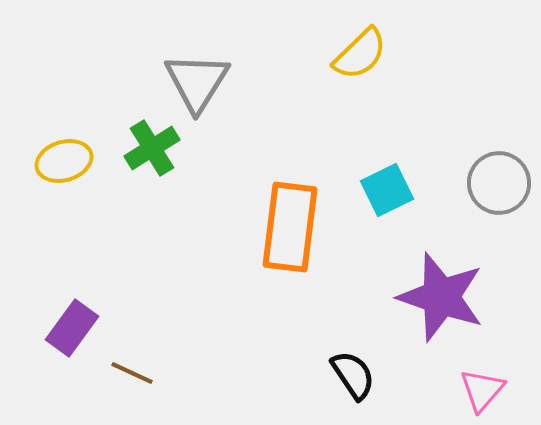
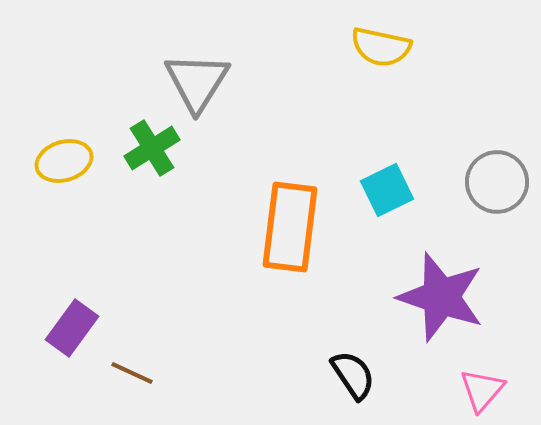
yellow semicircle: moved 21 px right, 7 px up; rotated 56 degrees clockwise
gray circle: moved 2 px left, 1 px up
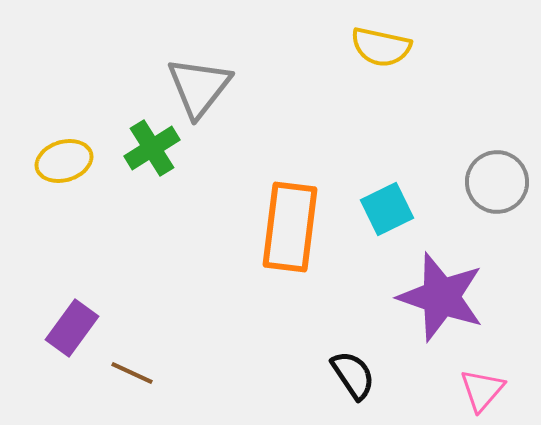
gray triangle: moved 2 px right, 5 px down; rotated 6 degrees clockwise
cyan square: moved 19 px down
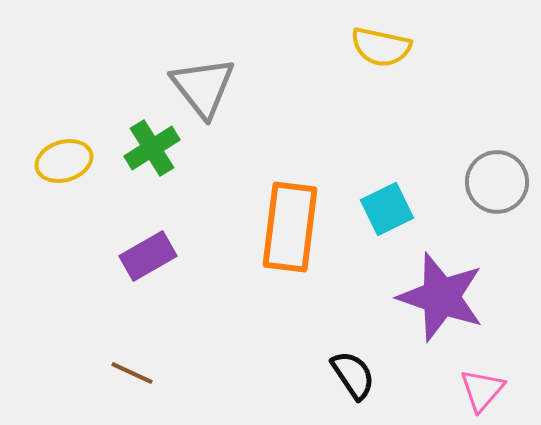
gray triangle: moved 4 px right; rotated 16 degrees counterclockwise
purple rectangle: moved 76 px right, 72 px up; rotated 24 degrees clockwise
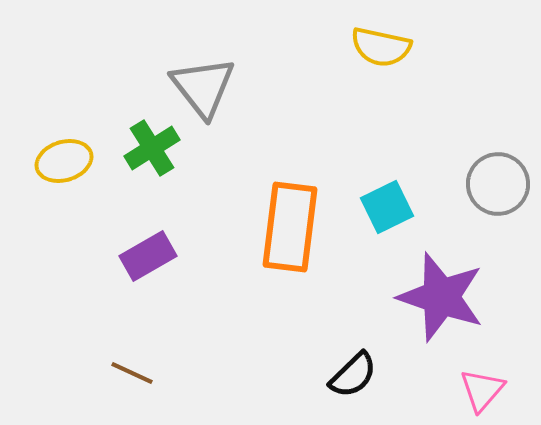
gray circle: moved 1 px right, 2 px down
cyan square: moved 2 px up
black semicircle: rotated 80 degrees clockwise
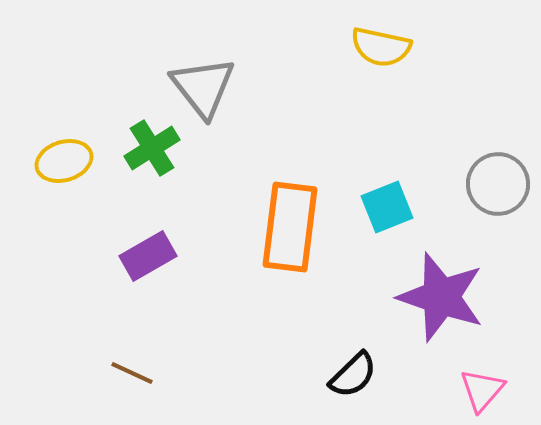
cyan square: rotated 4 degrees clockwise
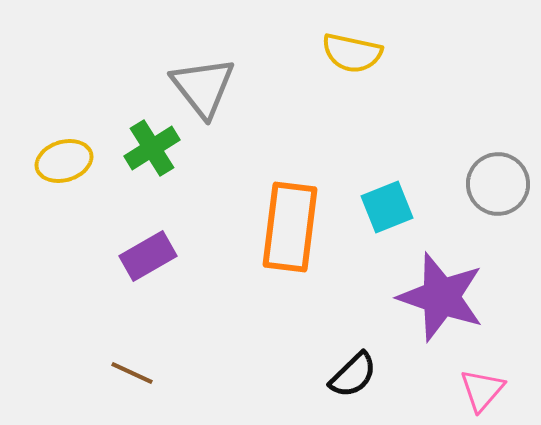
yellow semicircle: moved 29 px left, 6 px down
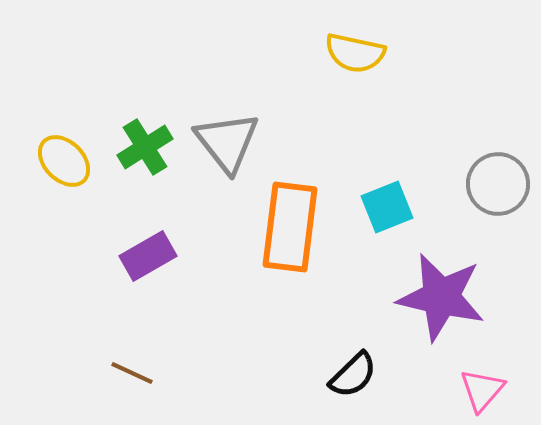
yellow semicircle: moved 3 px right
gray triangle: moved 24 px right, 55 px down
green cross: moved 7 px left, 1 px up
yellow ellipse: rotated 62 degrees clockwise
purple star: rotated 6 degrees counterclockwise
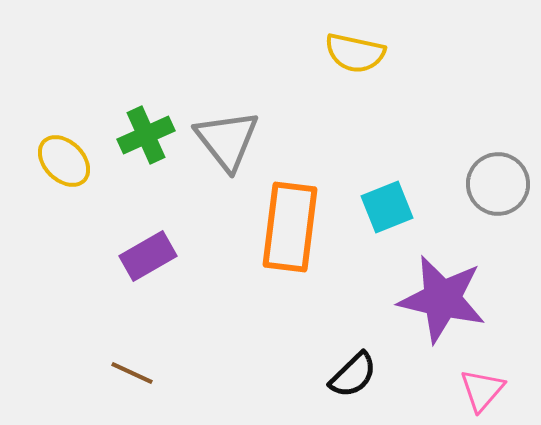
gray triangle: moved 2 px up
green cross: moved 1 px right, 12 px up; rotated 8 degrees clockwise
purple star: moved 1 px right, 2 px down
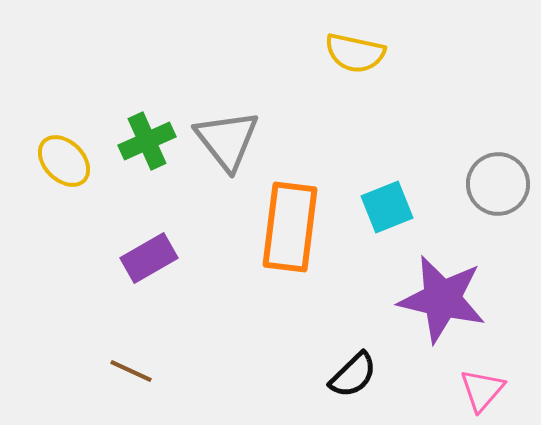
green cross: moved 1 px right, 6 px down
purple rectangle: moved 1 px right, 2 px down
brown line: moved 1 px left, 2 px up
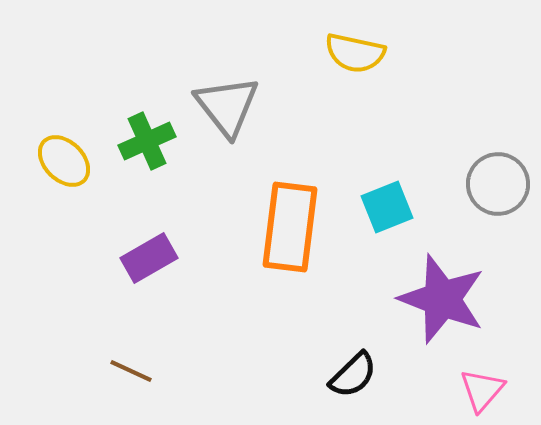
gray triangle: moved 34 px up
purple star: rotated 8 degrees clockwise
